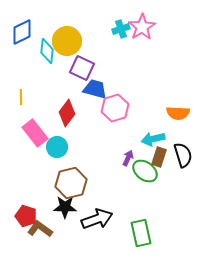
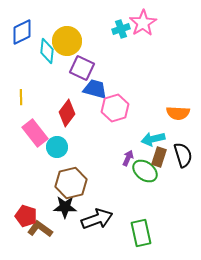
pink star: moved 1 px right, 4 px up
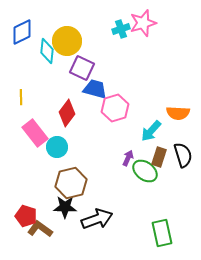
pink star: rotated 16 degrees clockwise
cyan arrow: moved 2 px left, 8 px up; rotated 35 degrees counterclockwise
green rectangle: moved 21 px right
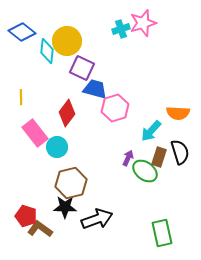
blue diamond: rotated 64 degrees clockwise
black semicircle: moved 3 px left, 3 px up
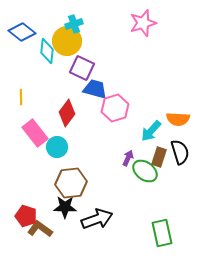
cyan cross: moved 47 px left, 5 px up
orange semicircle: moved 6 px down
brown hexagon: rotated 8 degrees clockwise
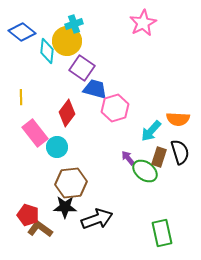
pink star: rotated 12 degrees counterclockwise
purple square: rotated 10 degrees clockwise
purple arrow: rotated 63 degrees counterclockwise
red pentagon: moved 2 px right, 1 px up
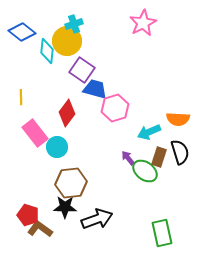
purple square: moved 2 px down
cyan arrow: moved 2 px left, 1 px down; rotated 25 degrees clockwise
